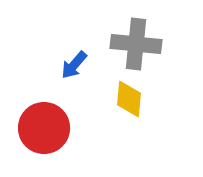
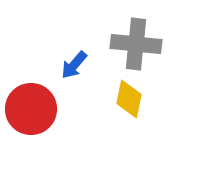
yellow diamond: rotated 6 degrees clockwise
red circle: moved 13 px left, 19 px up
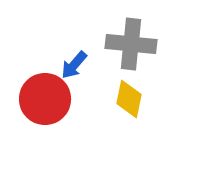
gray cross: moved 5 px left
red circle: moved 14 px right, 10 px up
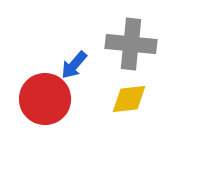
yellow diamond: rotated 72 degrees clockwise
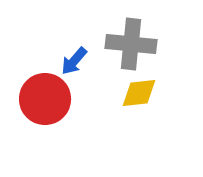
blue arrow: moved 4 px up
yellow diamond: moved 10 px right, 6 px up
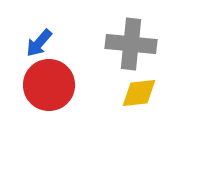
blue arrow: moved 35 px left, 18 px up
red circle: moved 4 px right, 14 px up
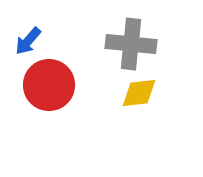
blue arrow: moved 11 px left, 2 px up
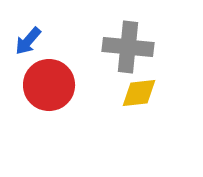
gray cross: moved 3 px left, 3 px down
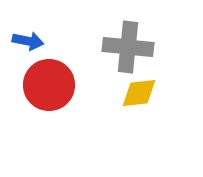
blue arrow: rotated 120 degrees counterclockwise
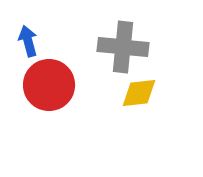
blue arrow: rotated 116 degrees counterclockwise
gray cross: moved 5 px left
